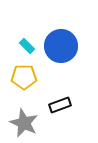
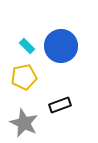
yellow pentagon: rotated 10 degrees counterclockwise
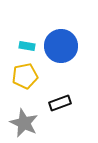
cyan rectangle: rotated 35 degrees counterclockwise
yellow pentagon: moved 1 px right, 1 px up
black rectangle: moved 2 px up
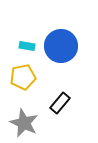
yellow pentagon: moved 2 px left, 1 px down
black rectangle: rotated 30 degrees counterclockwise
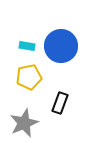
yellow pentagon: moved 6 px right
black rectangle: rotated 20 degrees counterclockwise
gray star: rotated 24 degrees clockwise
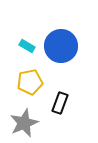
cyan rectangle: rotated 21 degrees clockwise
yellow pentagon: moved 1 px right, 5 px down
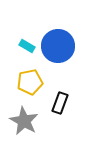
blue circle: moved 3 px left
gray star: moved 2 px up; rotated 20 degrees counterclockwise
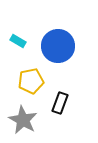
cyan rectangle: moved 9 px left, 5 px up
yellow pentagon: moved 1 px right, 1 px up
gray star: moved 1 px left, 1 px up
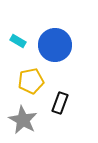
blue circle: moved 3 px left, 1 px up
